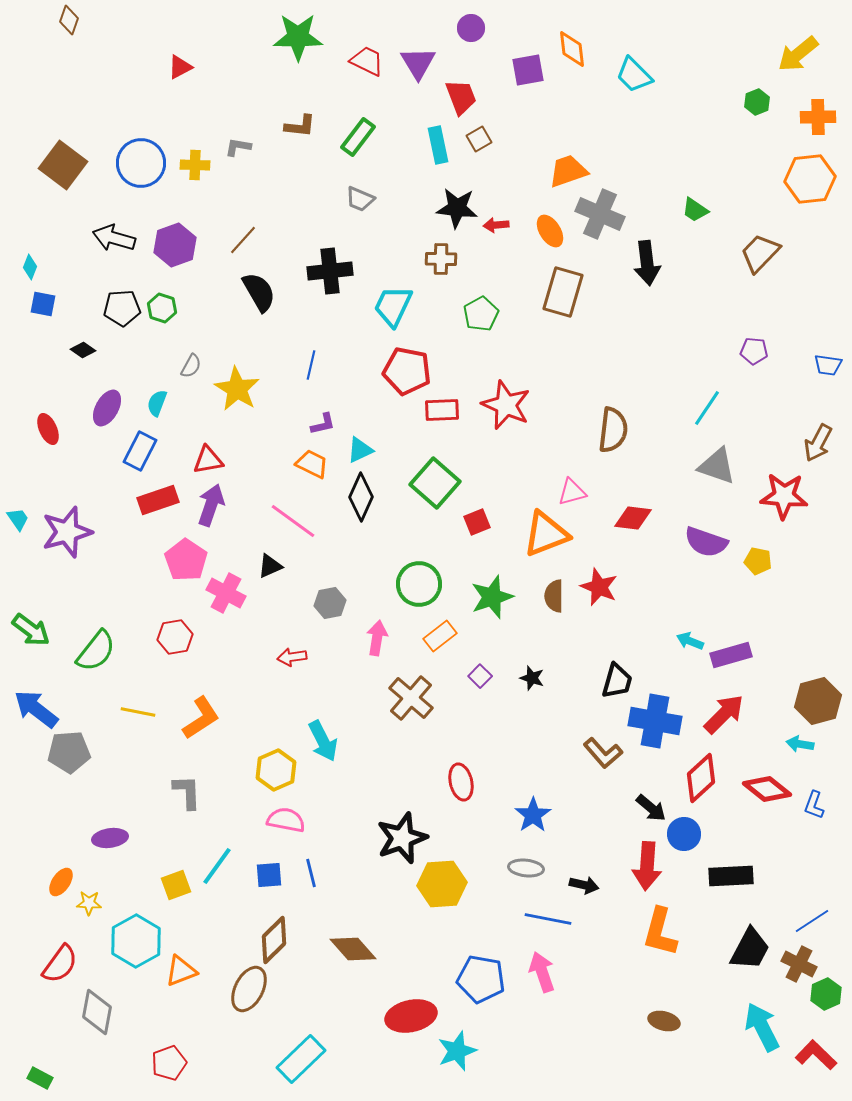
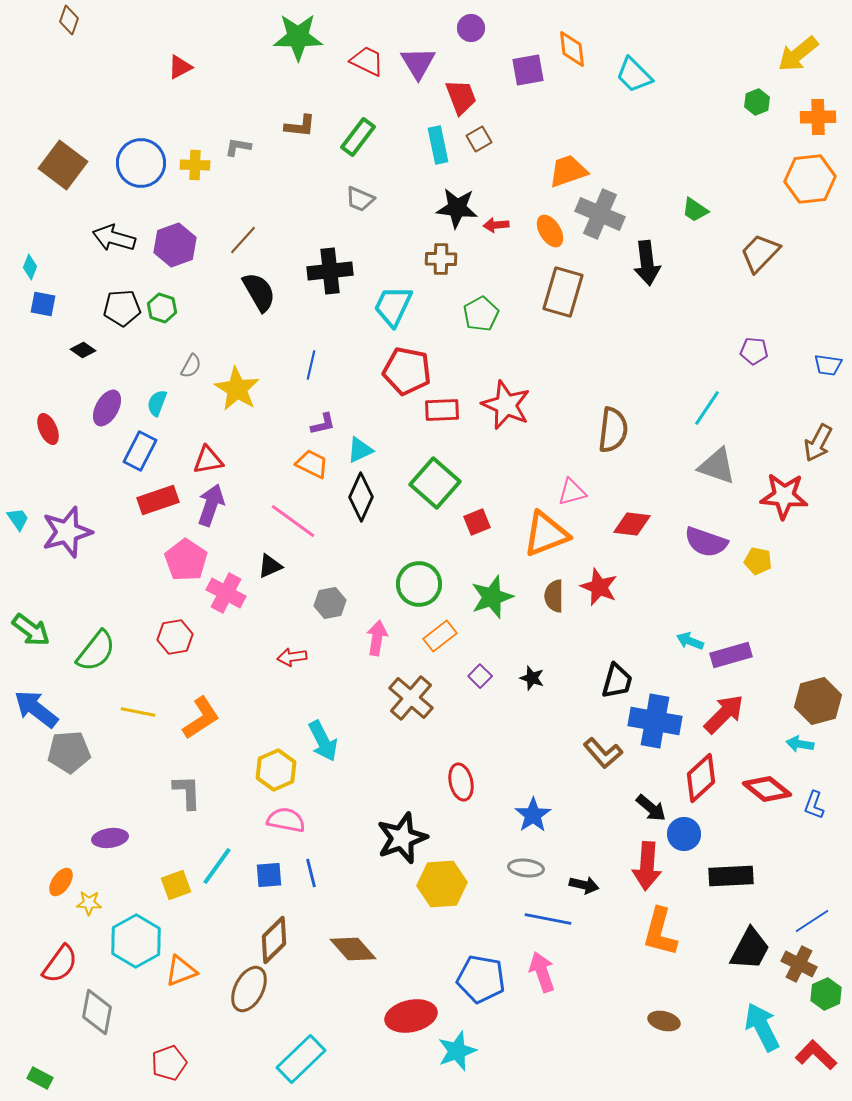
red diamond at (633, 518): moved 1 px left, 6 px down
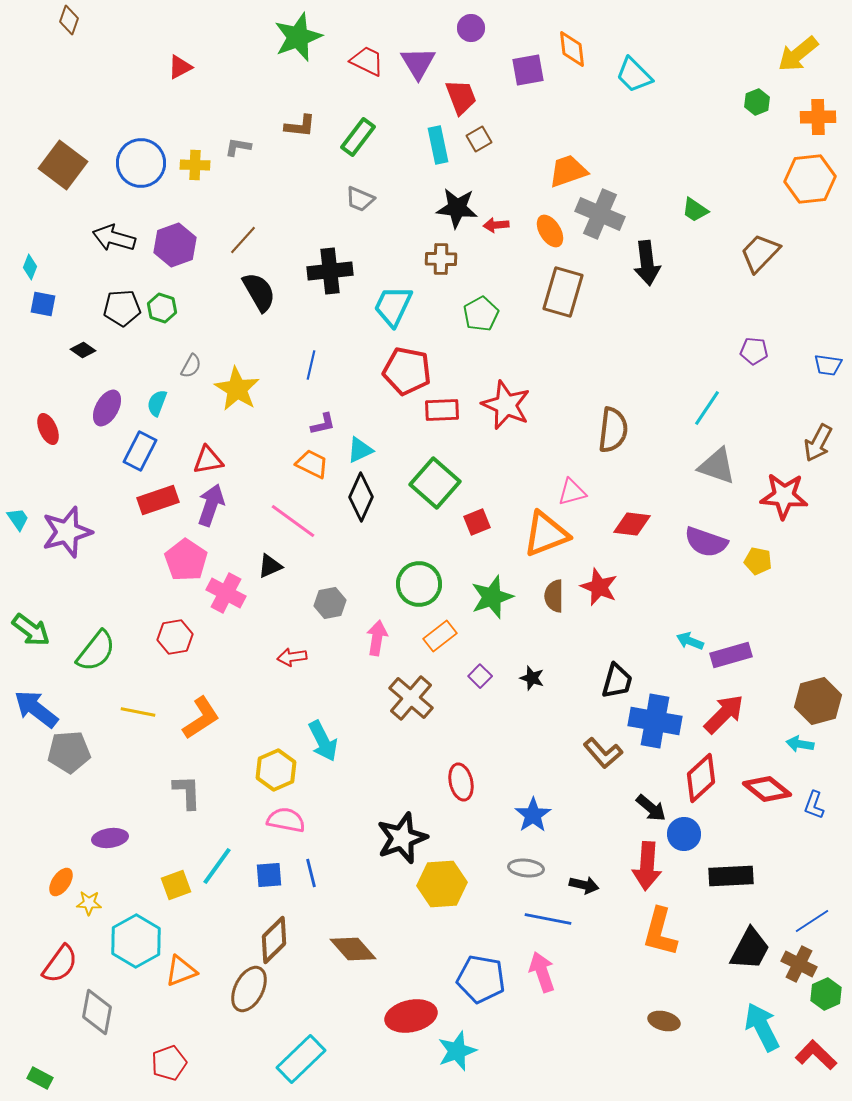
green star at (298, 37): rotated 21 degrees counterclockwise
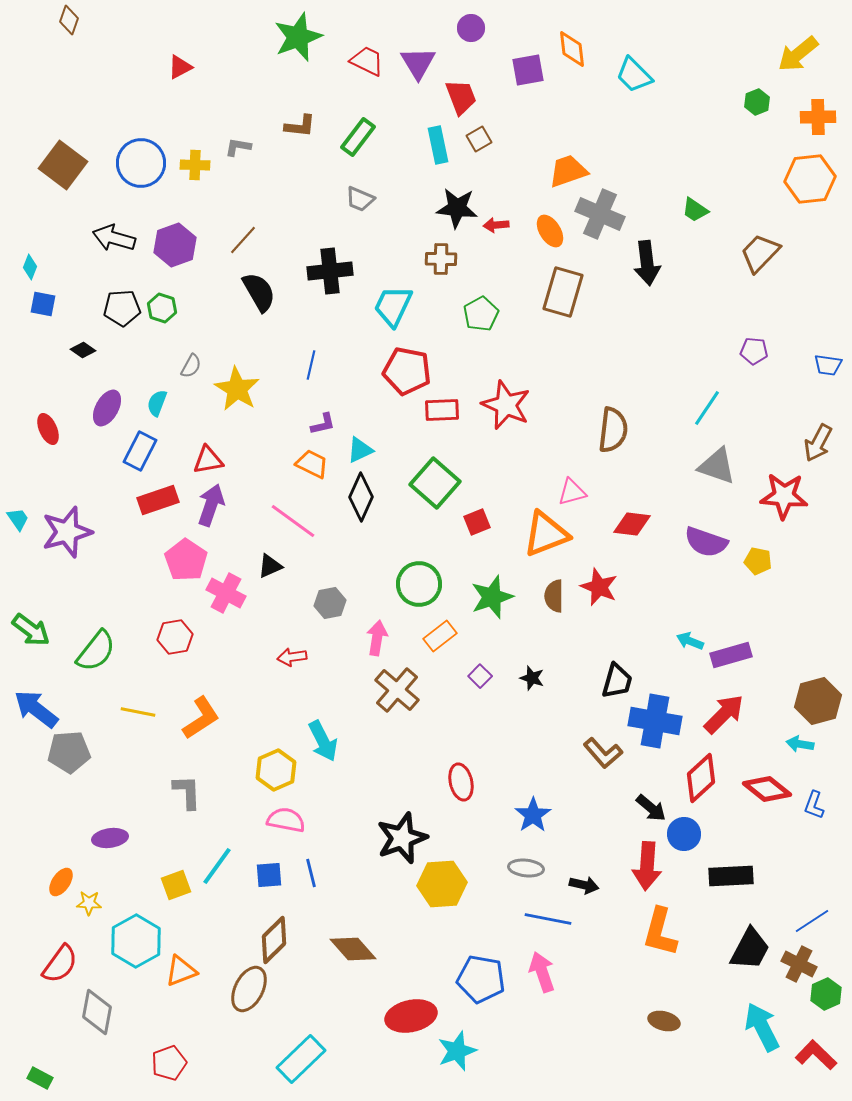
brown cross at (411, 698): moved 14 px left, 8 px up
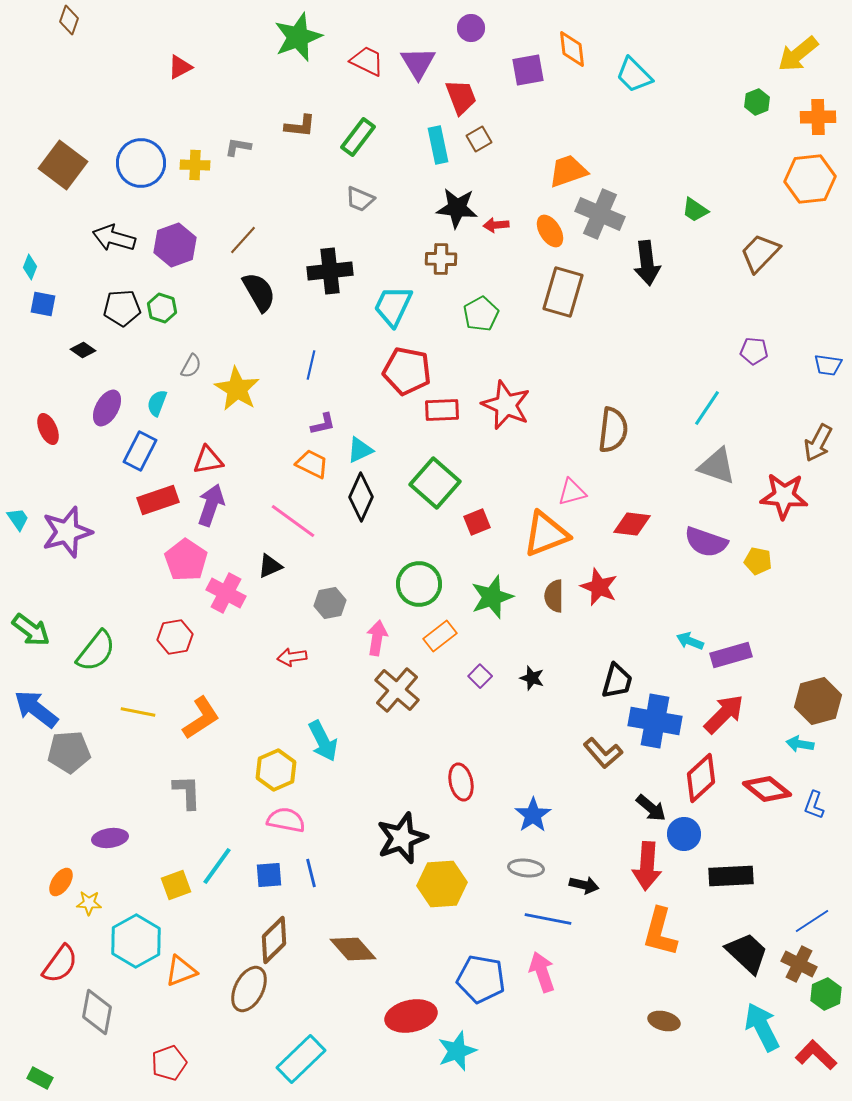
black trapezoid at (750, 949): moved 3 px left, 4 px down; rotated 75 degrees counterclockwise
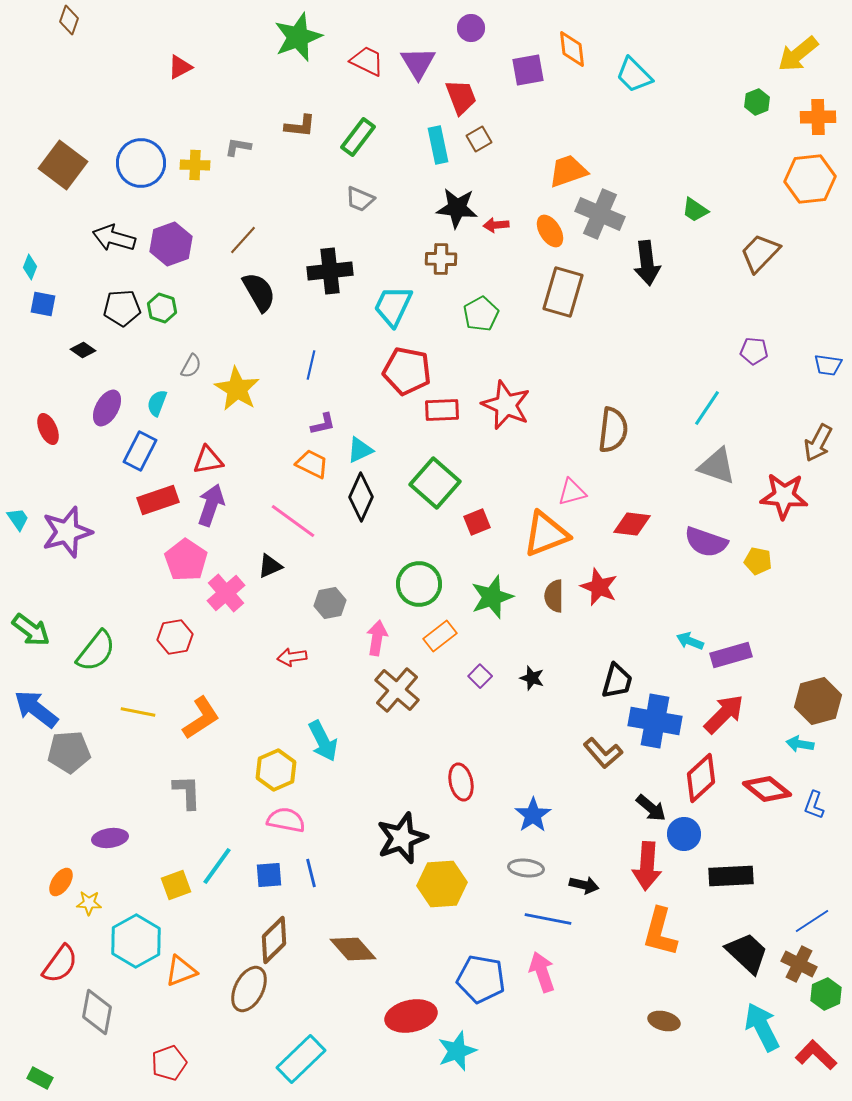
purple hexagon at (175, 245): moved 4 px left, 1 px up
pink cross at (226, 593): rotated 21 degrees clockwise
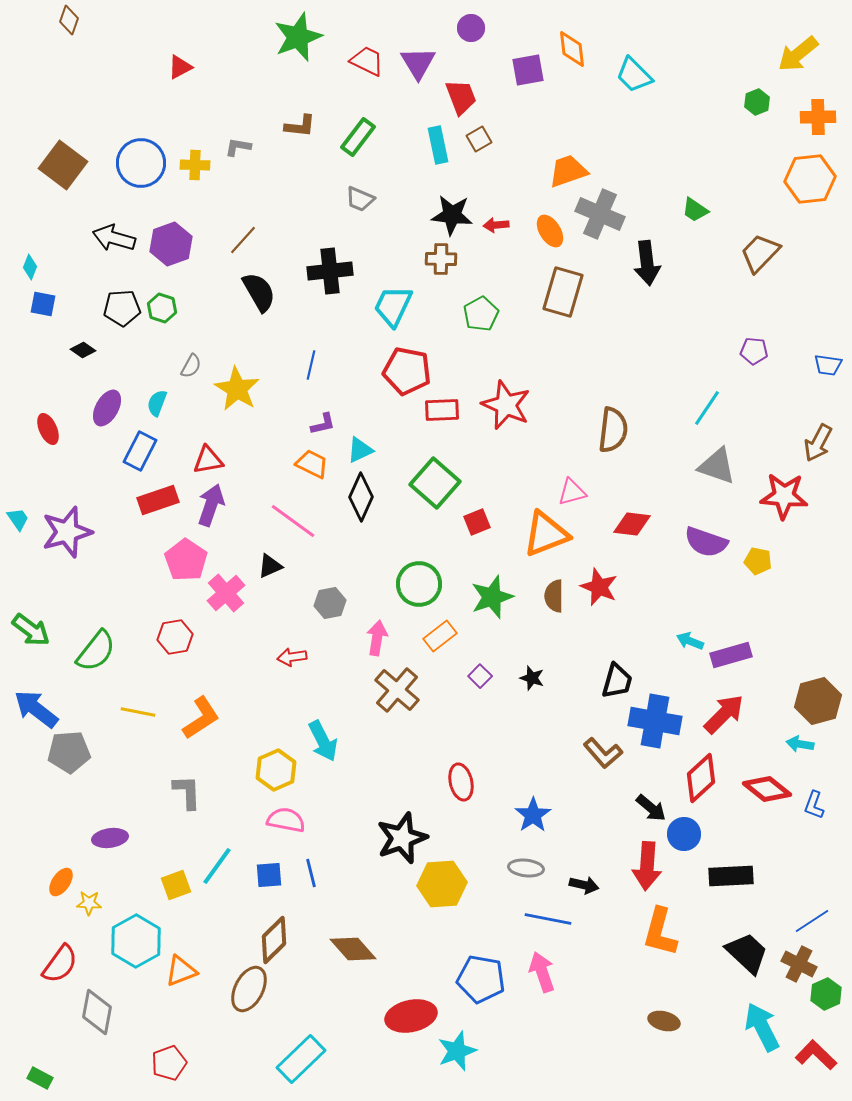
black star at (457, 208): moved 5 px left, 7 px down
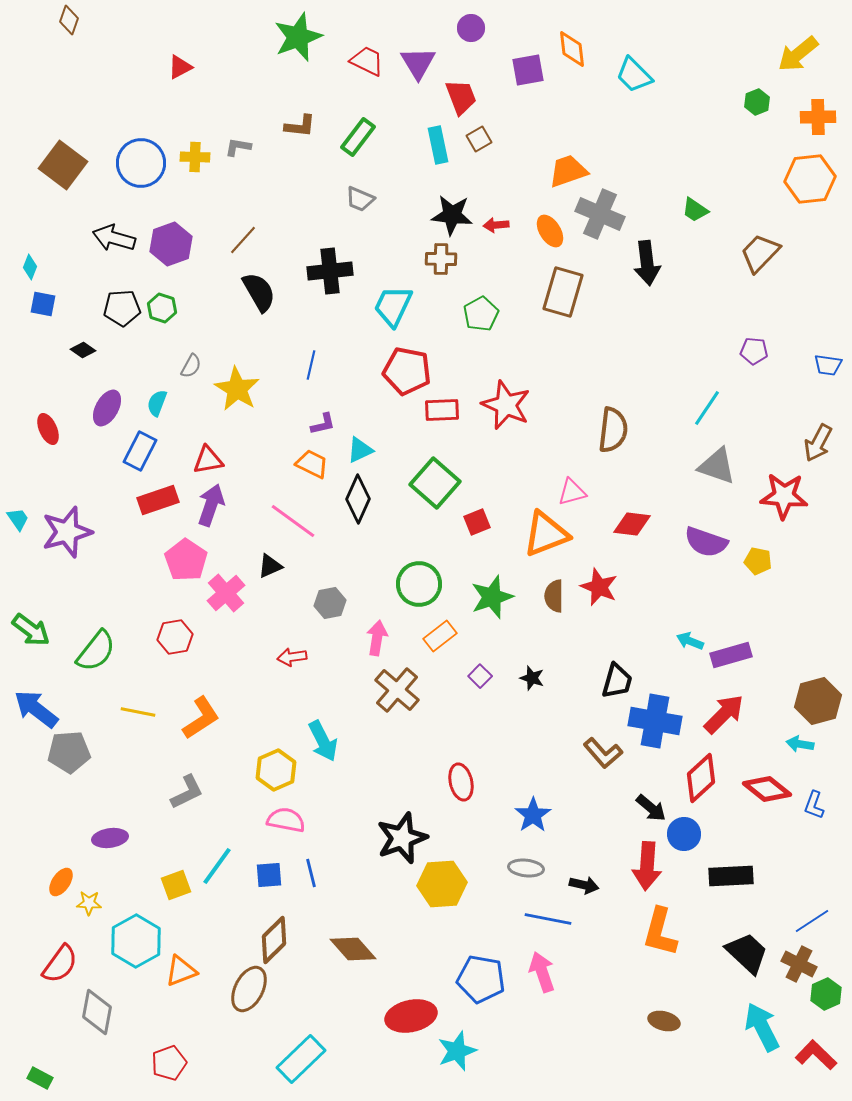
yellow cross at (195, 165): moved 8 px up
black diamond at (361, 497): moved 3 px left, 2 px down
gray L-shape at (187, 792): rotated 66 degrees clockwise
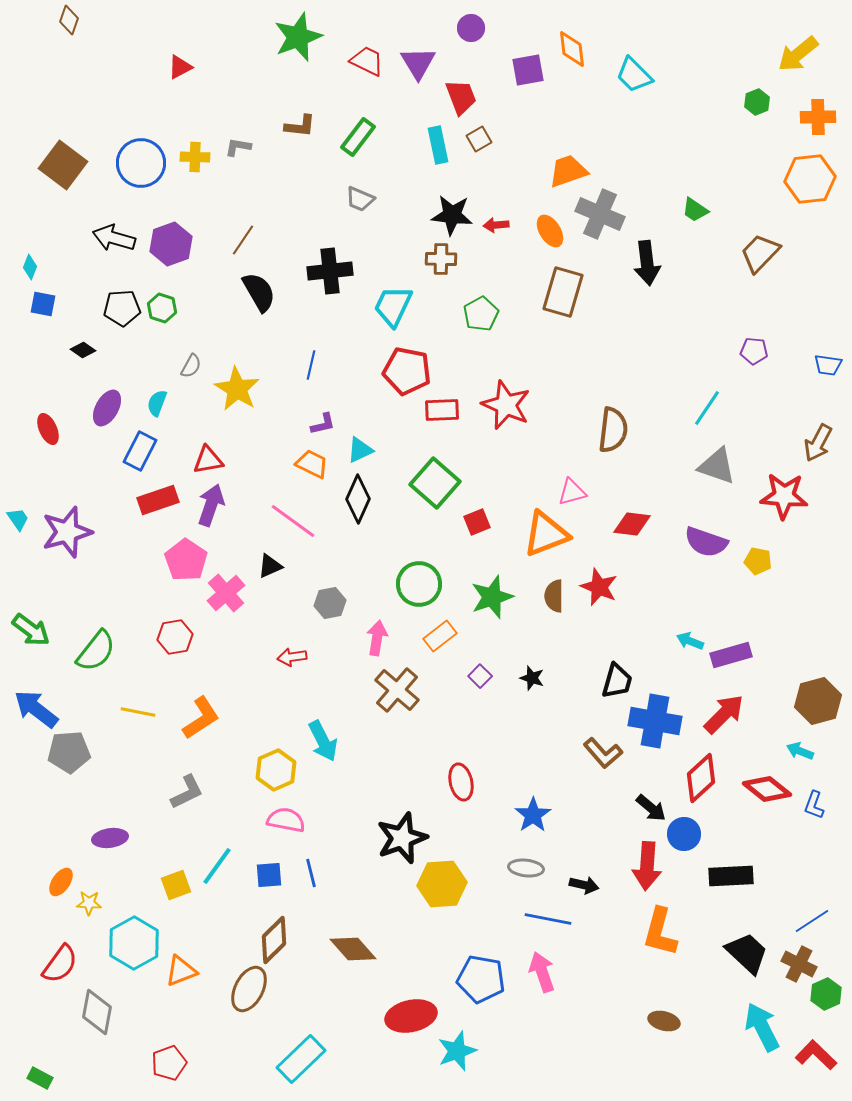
brown line at (243, 240): rotated 8 degrees counterclockwise
cyan arrow at (800, 744): moved 7 px down; rotated 12 degrees clockwise
cyan hexagon at (136, 941): moved 2 px left, 2 px down
